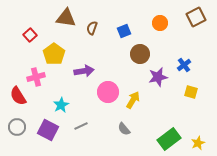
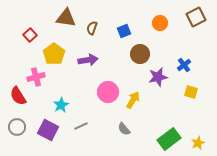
purple arrow: moved 4 px right, 11 px up
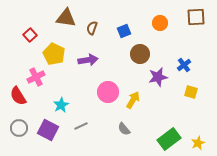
brown square: rotated 24 degrees clockwise
yellow pentagon: rotated 10 degrees counterclockwise
pink cross: rotated 12 degrees counterclockwise
gray circle: moved 2 px right, 1 px down
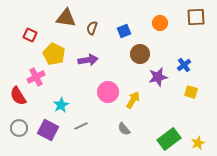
red square: rotated 24 degrees counterclockwise
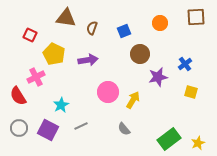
blue cross: moved 1 px right, 1 px up
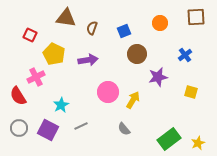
brown circle: moved 3 px left
blue cross: moved 9 px up
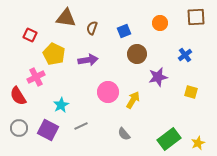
gray semicircle: moved 5 px down
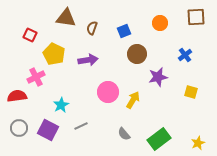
red semicircle: moved 1 px left; rotated 114 degrees clockwise
green rectangle: moved 10 px left
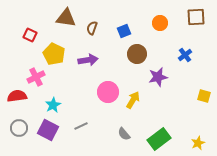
yellow square: moved 13 px right, 4 px down
cyan star: moved 8 px left
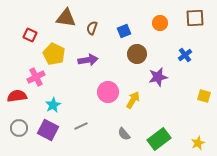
brown square: moved 1 px left, 1 px down
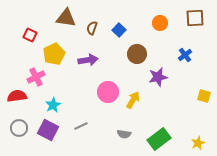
blue square: moved 5 px left, 1 px up; rotated 24 degrees counterclockwise
yellow pentagon: rotated 20 degrees clockwise
gray semicircle: rotated 40 degrees counterclockwise
